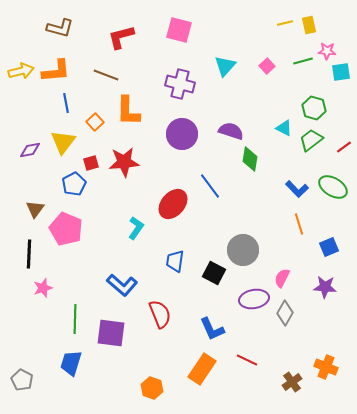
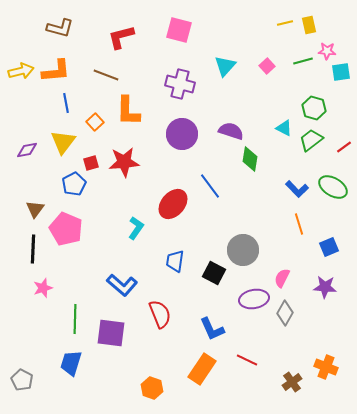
purple diamond at (30, 150): moved 3 px left
black line at (29, 254): moved 4 px right, 5 px up
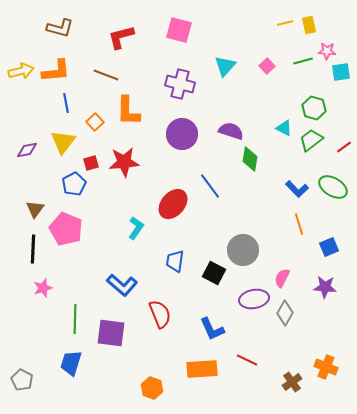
orange rectangle at (202, 369): rotated 52 degrees clockwise
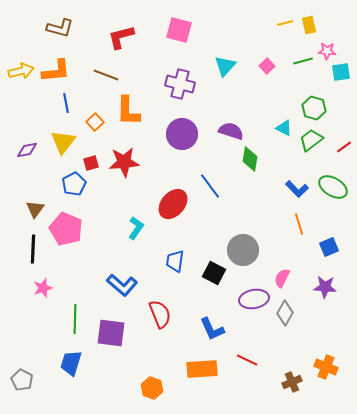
brown cross at (292, 382): rotated 12 degrees clockwise
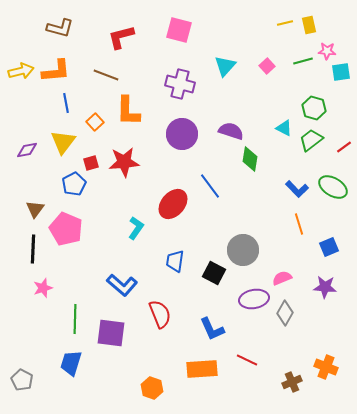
pink semicircle at (282, 278): rotated 42 degrees clockwise
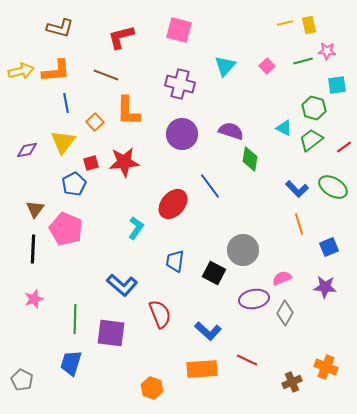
cyan square at (341, 72): moved 4 px left, 13 px down
pink star at (43, 288): moved 9 px left, 11 px down
blue L-shape at (212, 329): moved 4 px left, 2 px down; rotated 24 degrees counterclockwise
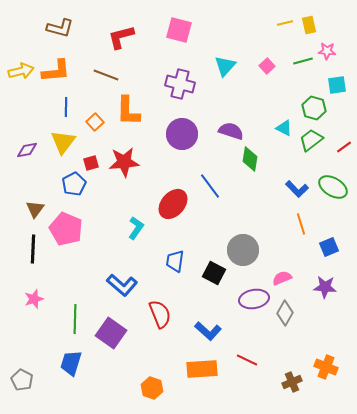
blue line at (66, 103): moved 4 px down; rotated 12 degrees clockwise
orange line at (299, 224): moved 2 px right
purple square at (111, 333): rotated 28 degrees clockwise
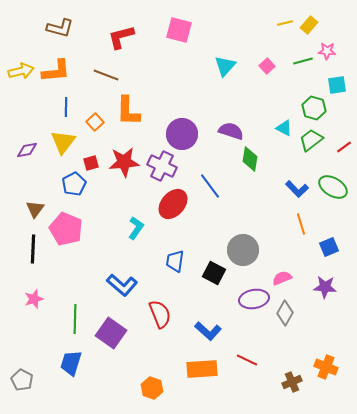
yellow rectangle at (309, 25): rotated 54 degrees clockwise
purple cross at (180, 84): moved 18 px left, 82 px down; rotated 12 degrees clockwise
